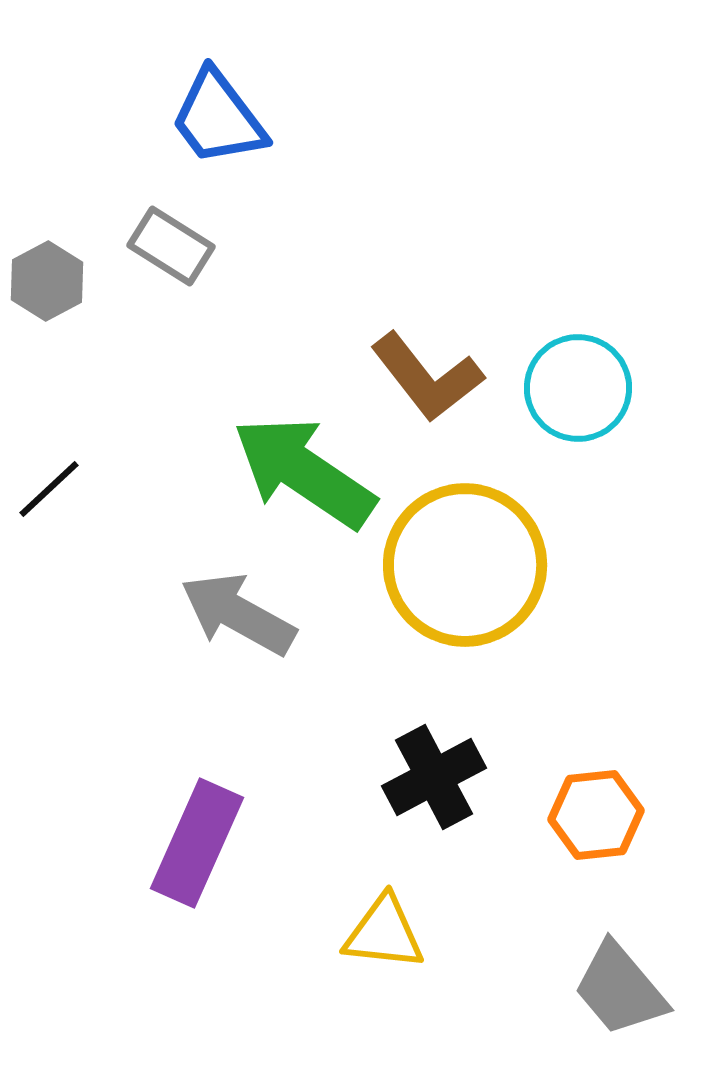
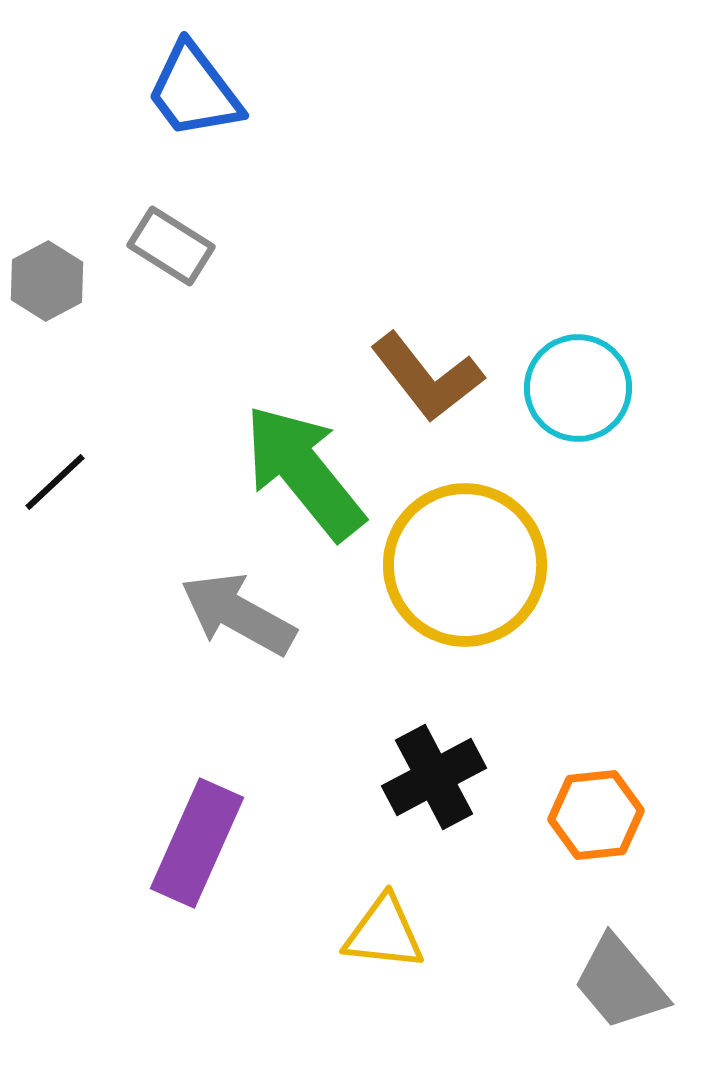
blue trapezoid: moved 24 px left, 27 px up
green arrow: rotated 17 degrees clockwise
black line: moved 6 px right, 7 px up
gray trapezoid: moved 6 px up
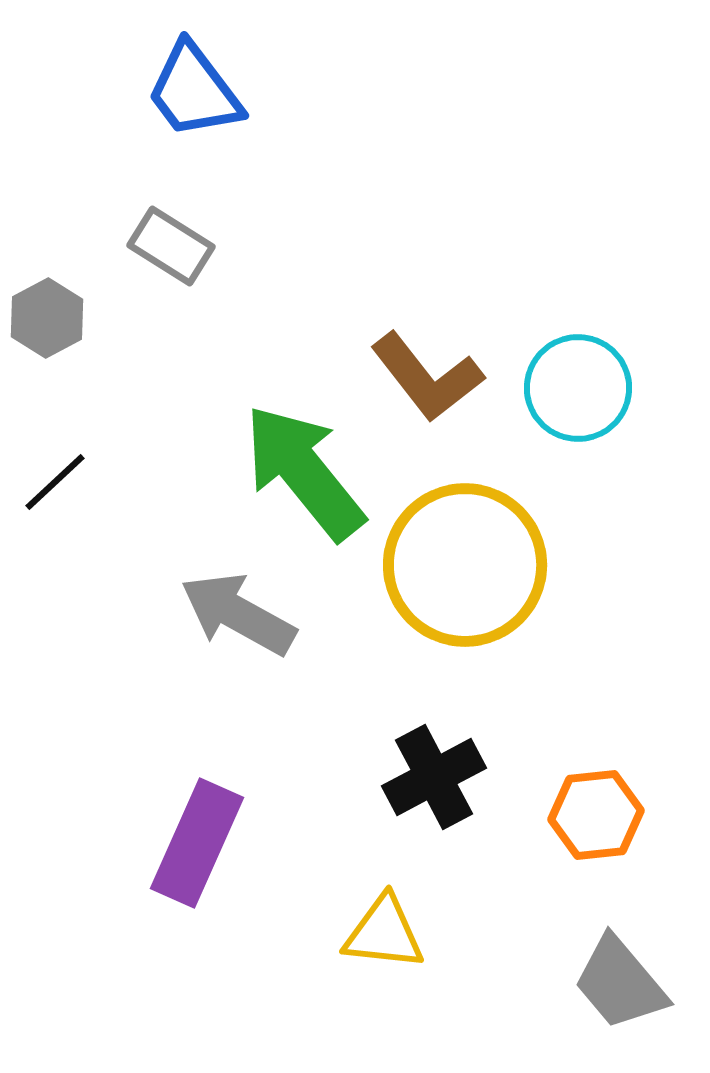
gray hexagon: moved 37 px down
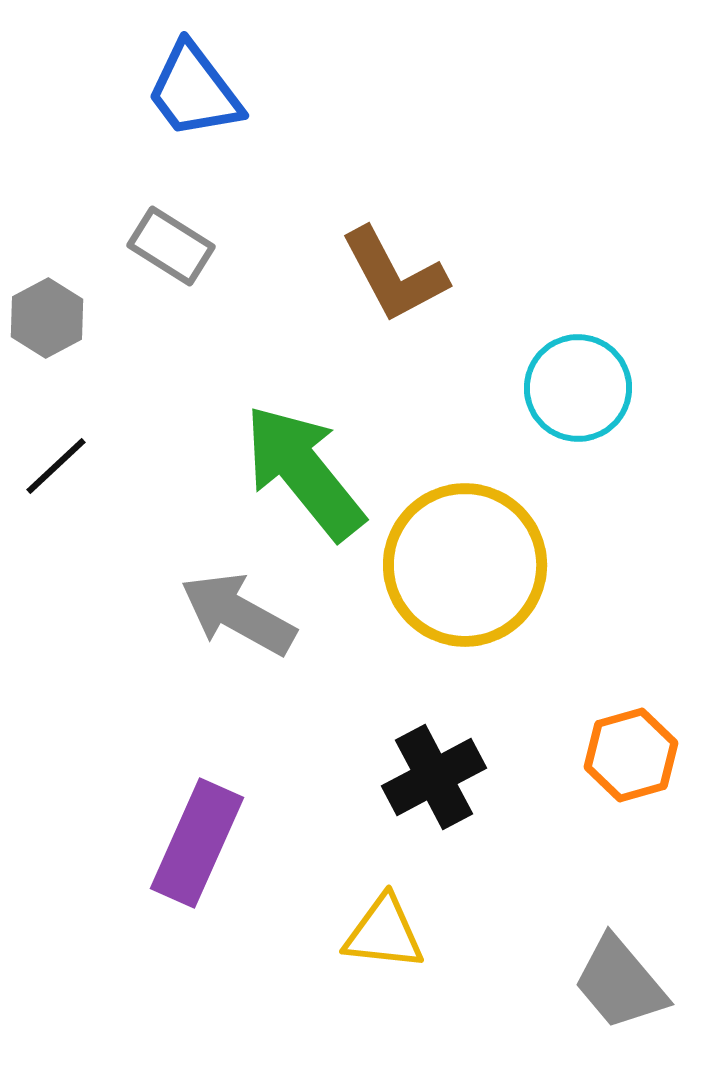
brown L-shape: moved 33 px left, 102 px up; rotated 10 degrees clockwise
black line: moved 1 px right, 16 px up
orange hexagon: moved 35 px right, 60 px up; rotated 10 degrees counterclockwise
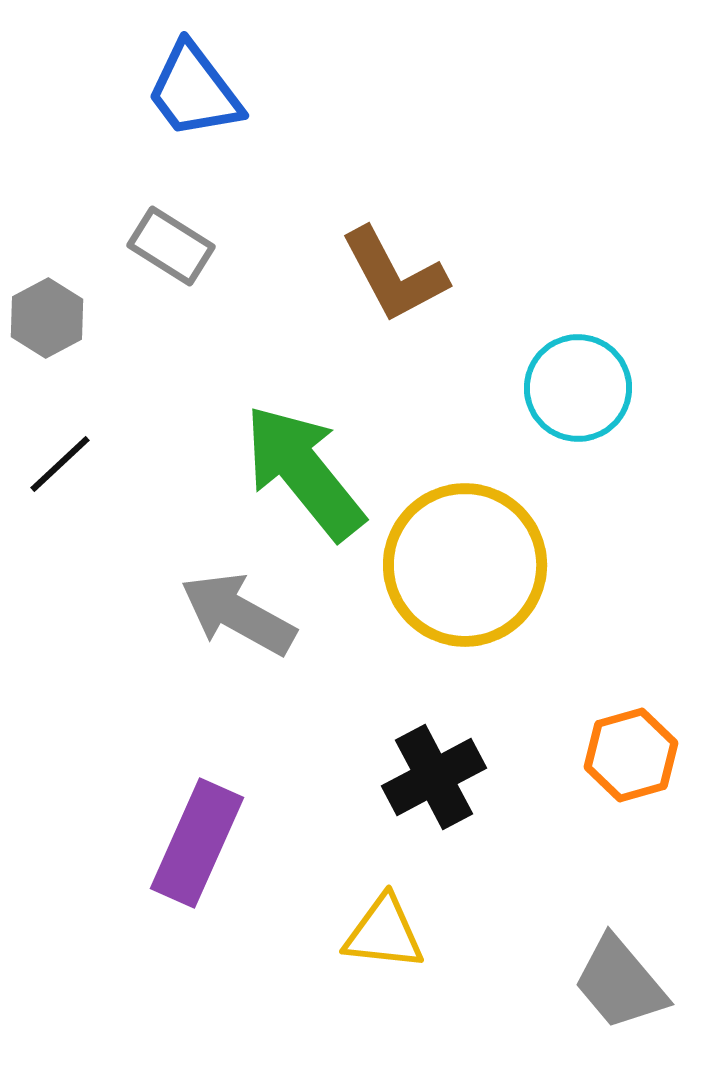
black line: moved 4 px right, 2 px up
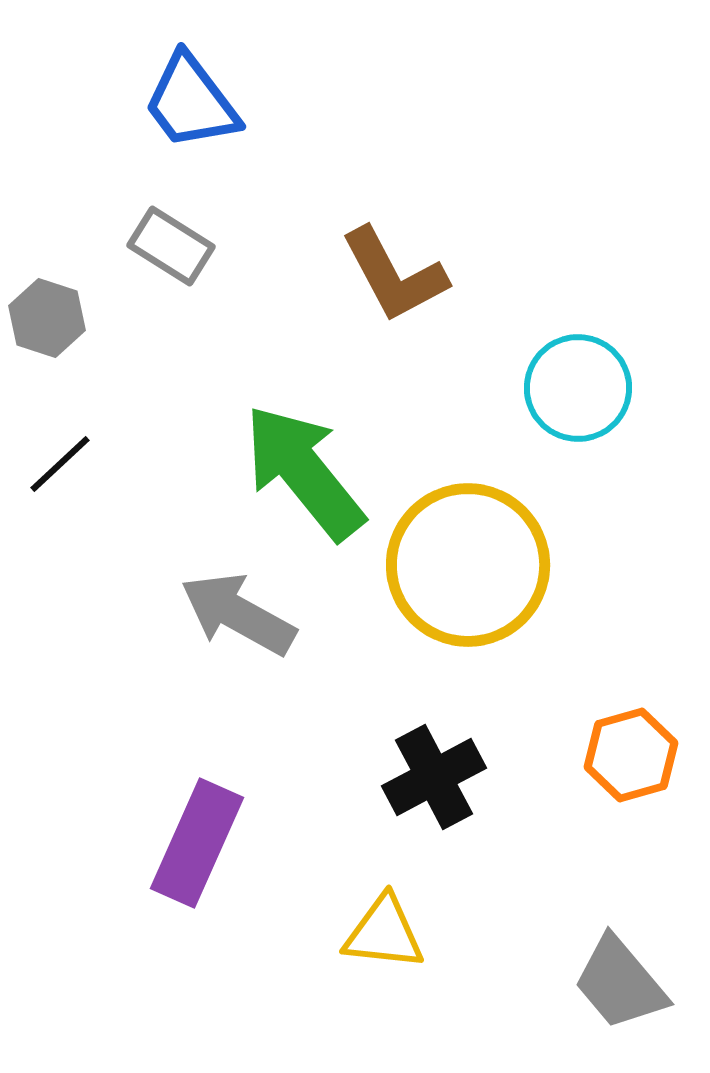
blue trapezoid: moved 3 px left, 11 px down
gray hexagon: rotated 14 degrees counterclockwise
yellow circle: moved 3 px right
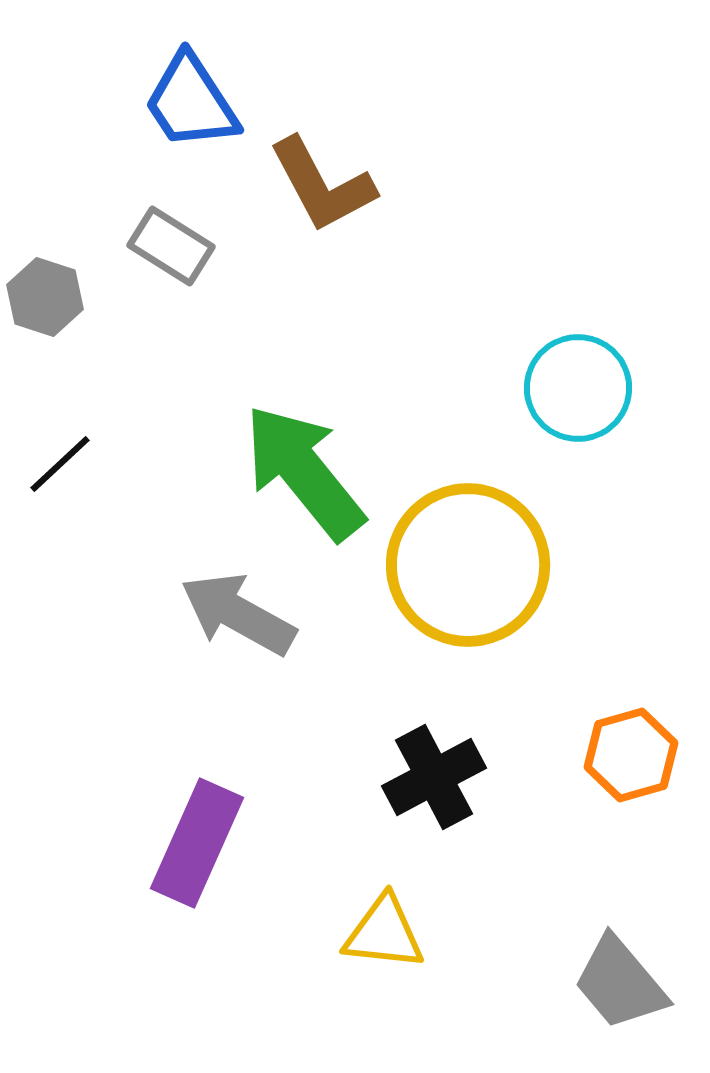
blue trapezoid: rotated 4 degrees clockwise
brown L-shape: moved 72 px left, 90 px up
gray hexagon: moved 2 px left, 21 px up
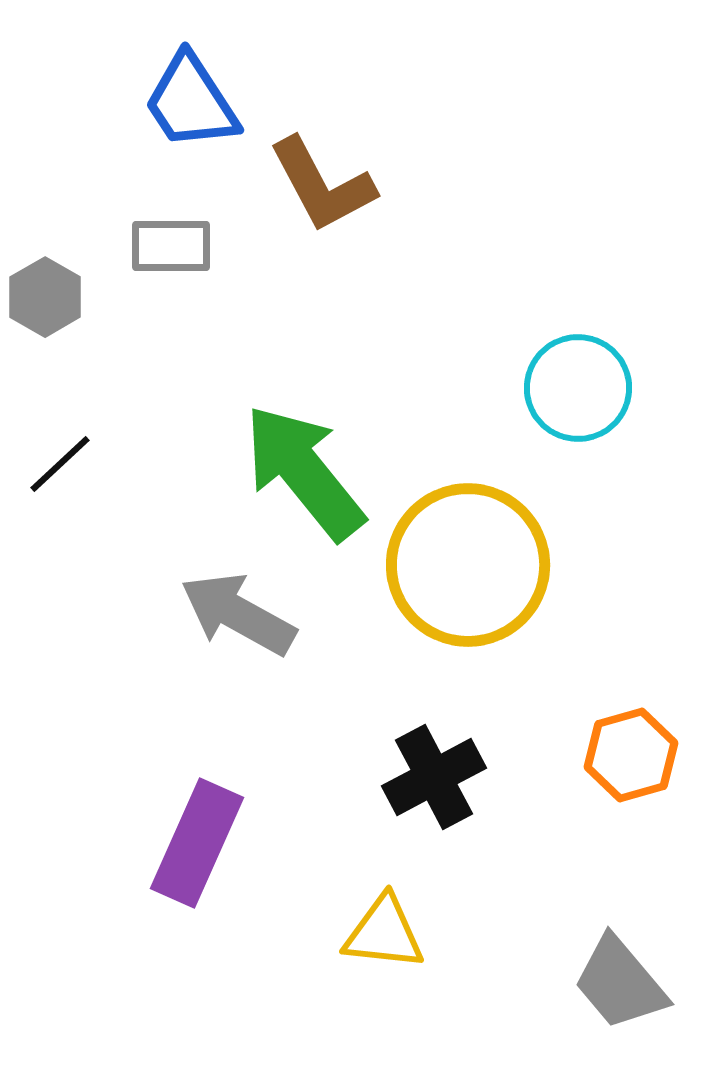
gray rectangle: rotated 32 degrees counterclockwise
gray hexagon: rotated 12 degrees clockwise
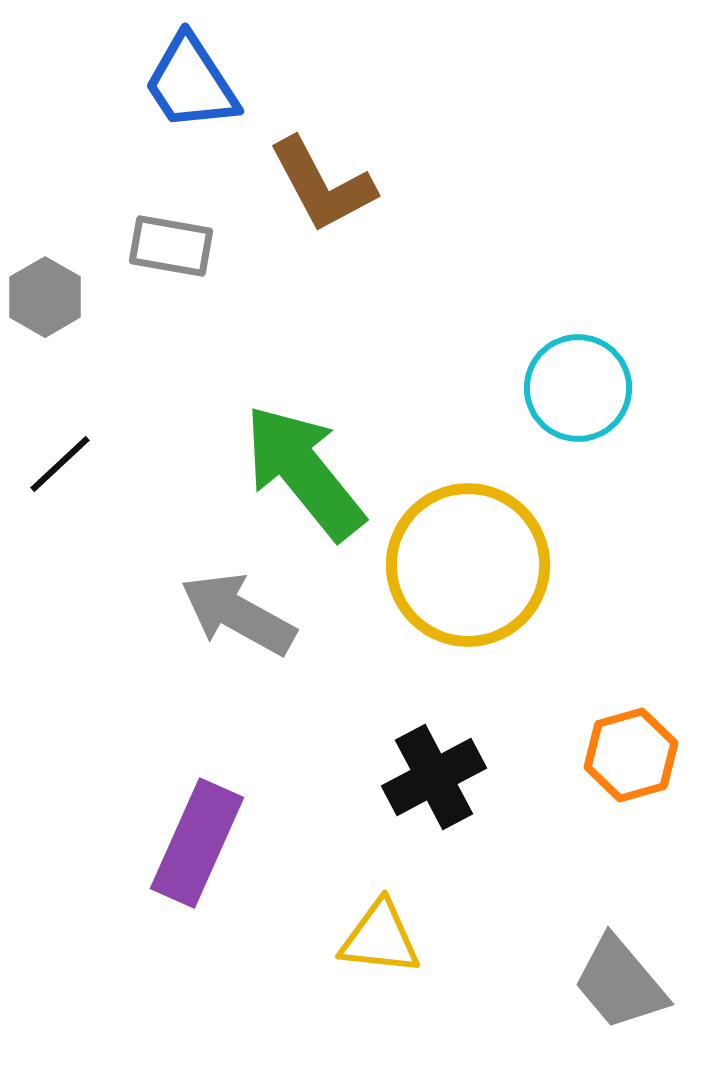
blue trapezoid: moved 19 px up
gray rectangle: rotated 10 degrees clockwise
yellow triangle: moved 4 px left, 5 px down
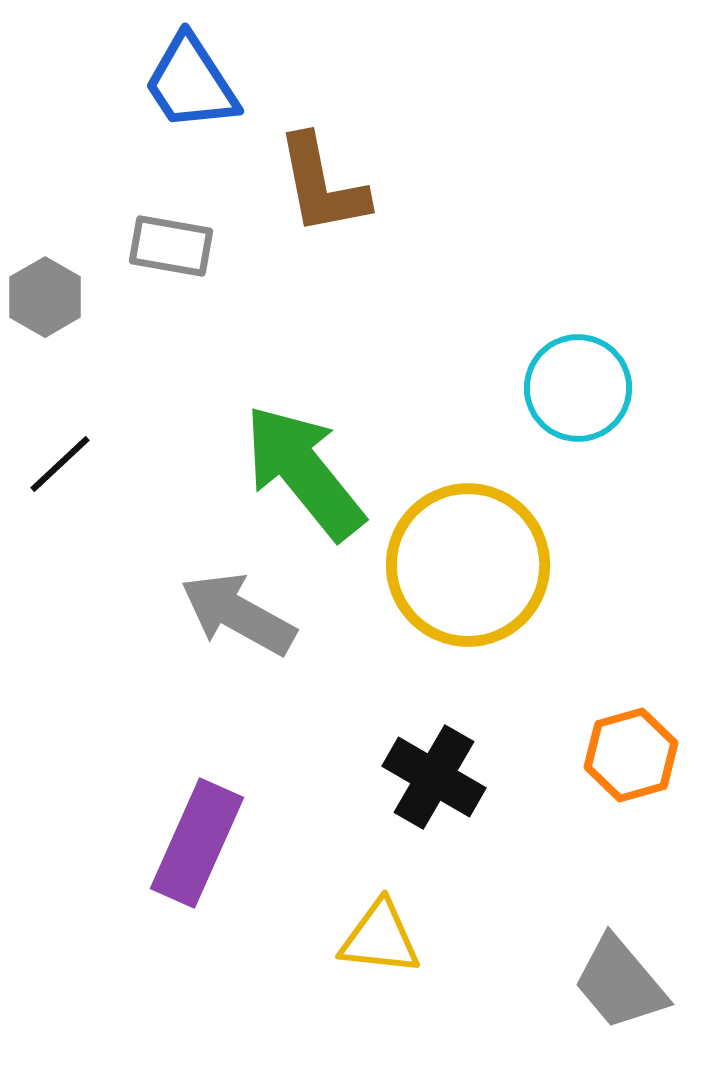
brown L-shape: rotated 17 degrees clockwise
black cross: rotated 32 degrees counterclockwise
